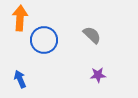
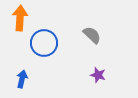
blue circle: moved 3 px down
purple star: rotated 21 degrees clockwise
blue arrow: moved 2 px right; rotated 36 degrees clockwise
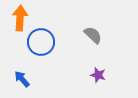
gray semicircle: moved 1 px right
blue circle: moved 3 px left, 1 px up
blue arrow: rotated 54 degrees counterclockwise
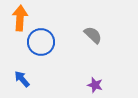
purple star: moved 3 px left, 10 px down
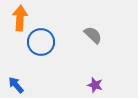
blue arrow: moved 6 px left, 6 px down
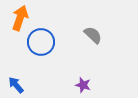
orange arrow: rotated 15 degrees clockwise
purple star: moved 12 px left
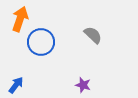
orange arrow: moved 1 px down
blue arrow: rotated 78 degrees clockwise
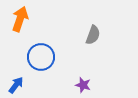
gray semicircle: rotated 66 degrees clockwise
blue circle: moved 15 px down
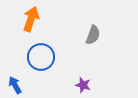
orange arrow: moved 11 px right
blue arrow: moved 1 px left; rotated 66 degrees counterclockwise
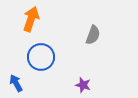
blue arrow: moved 1 px right, 2 px up
